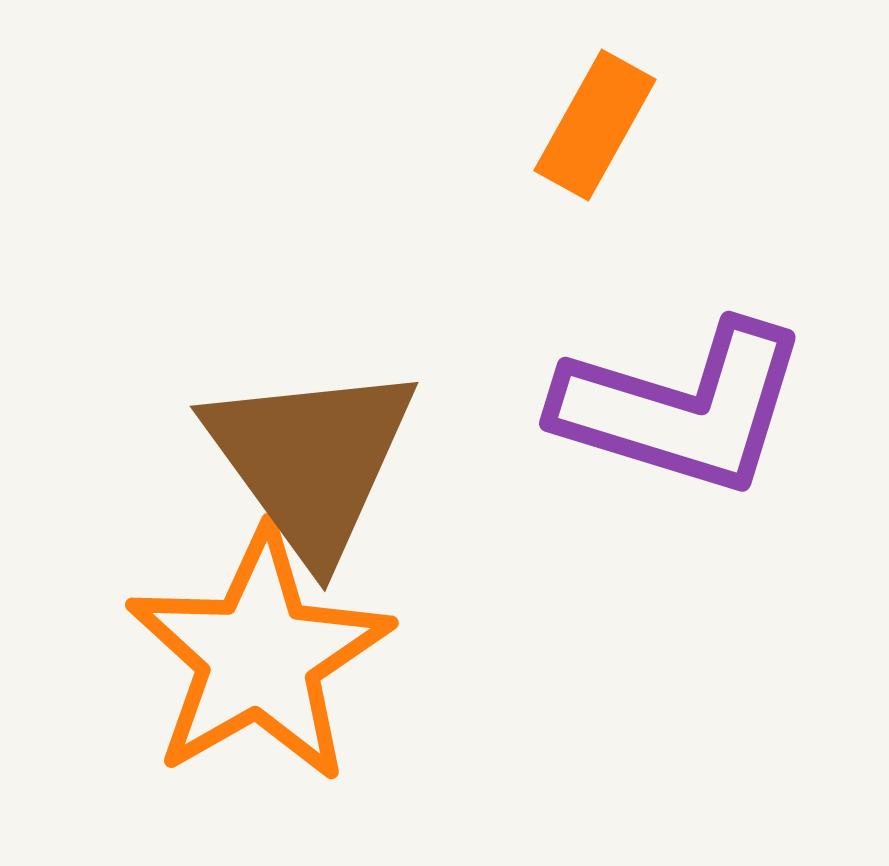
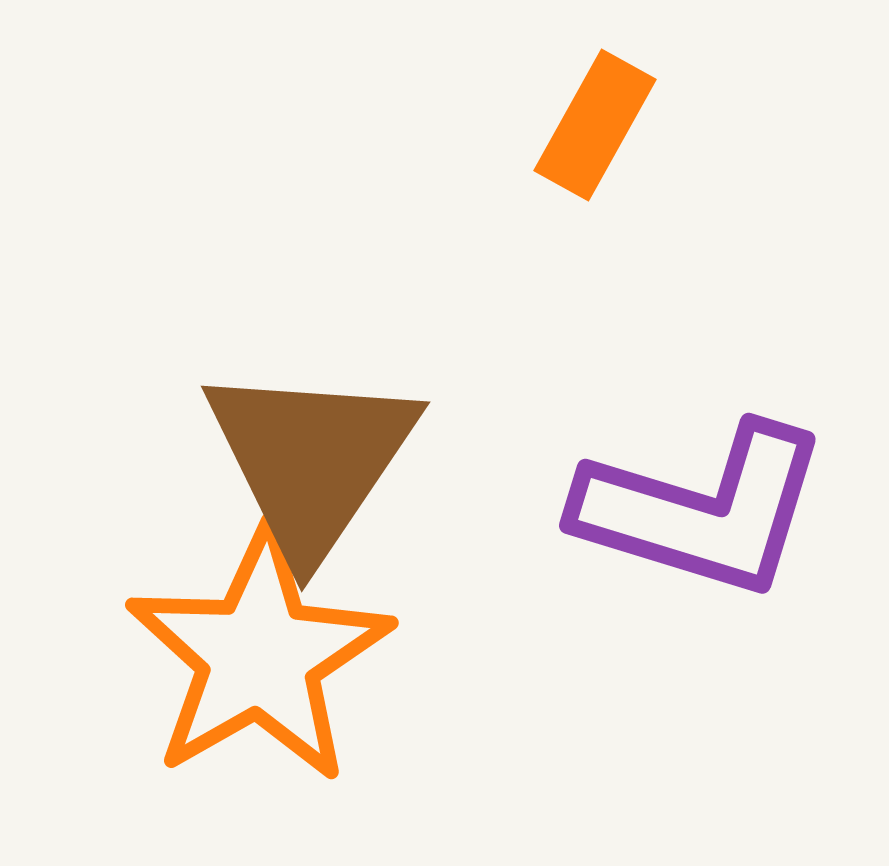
purple L-shape: moved 20 px right, 102 px down
brown triangle: rotated 10 degrees clockwise
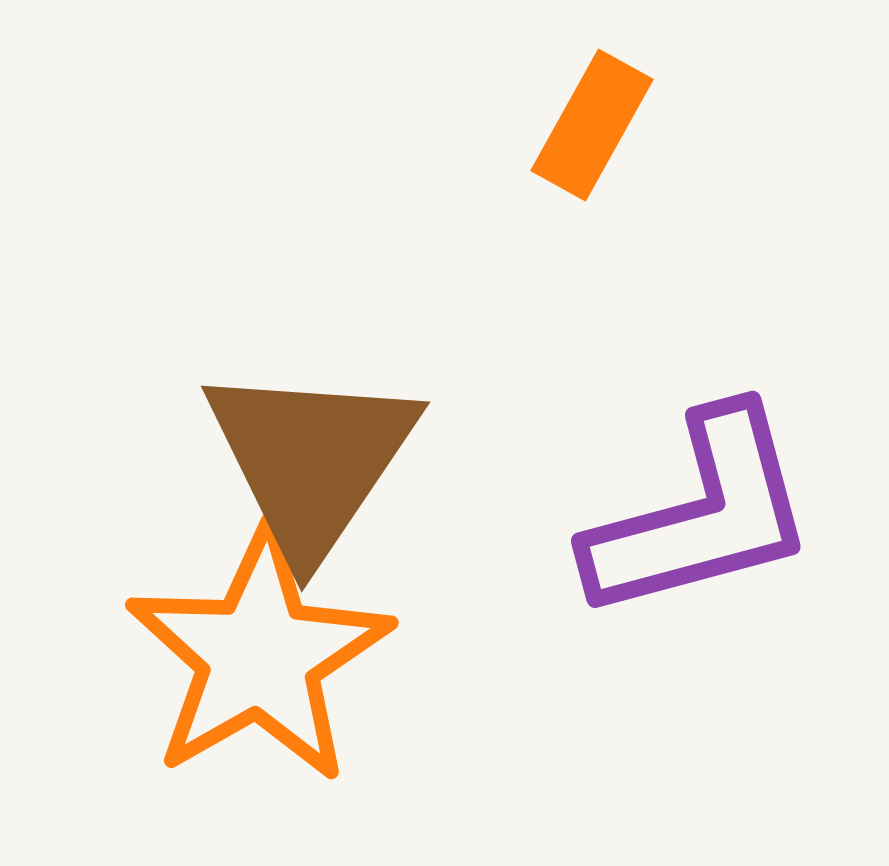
orange rectangle: moved 3 px left
purple L-shape: moved 1 px left, 5 px down; rotated 32 degrees counterclockwise
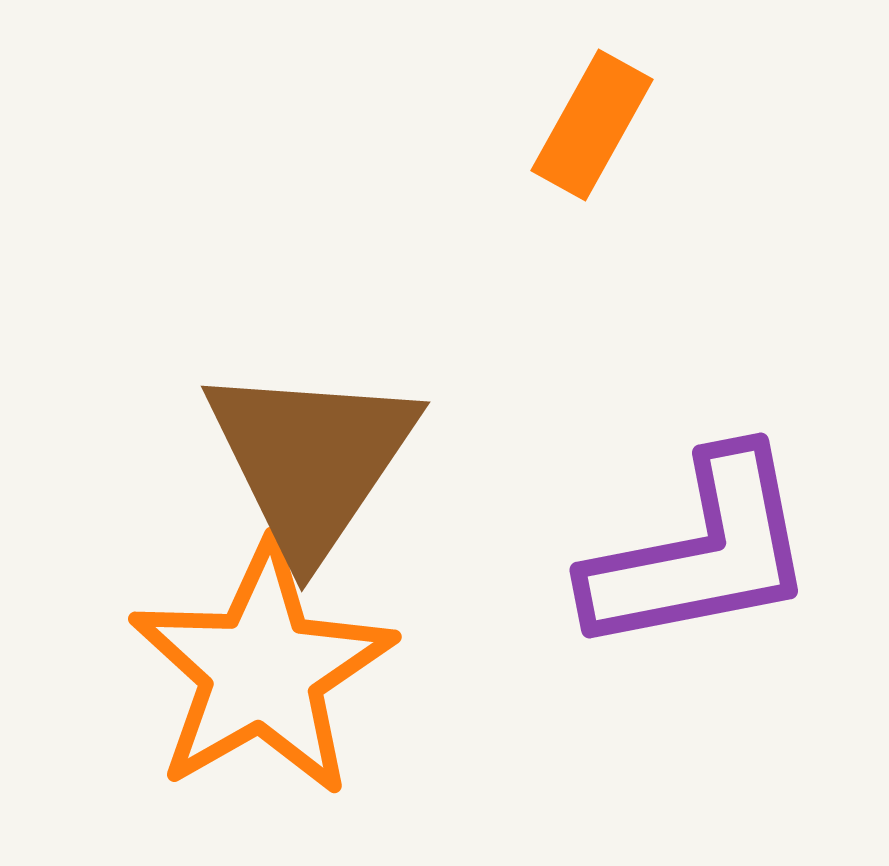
purple L-shape: moved 38 px down; rotated 4 degrees clockwise
orange star: moved 3 px right, 14 px down
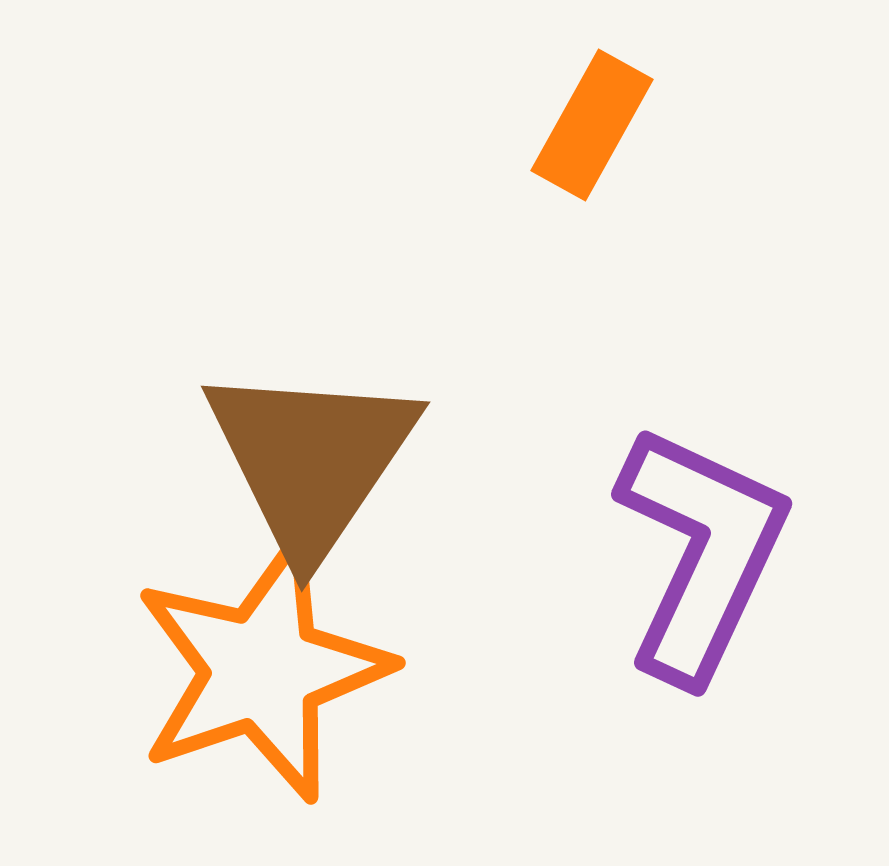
purple L-shape: rotated 54 degrees counterclockwise
orange star: rotated 11 degrees clockwise
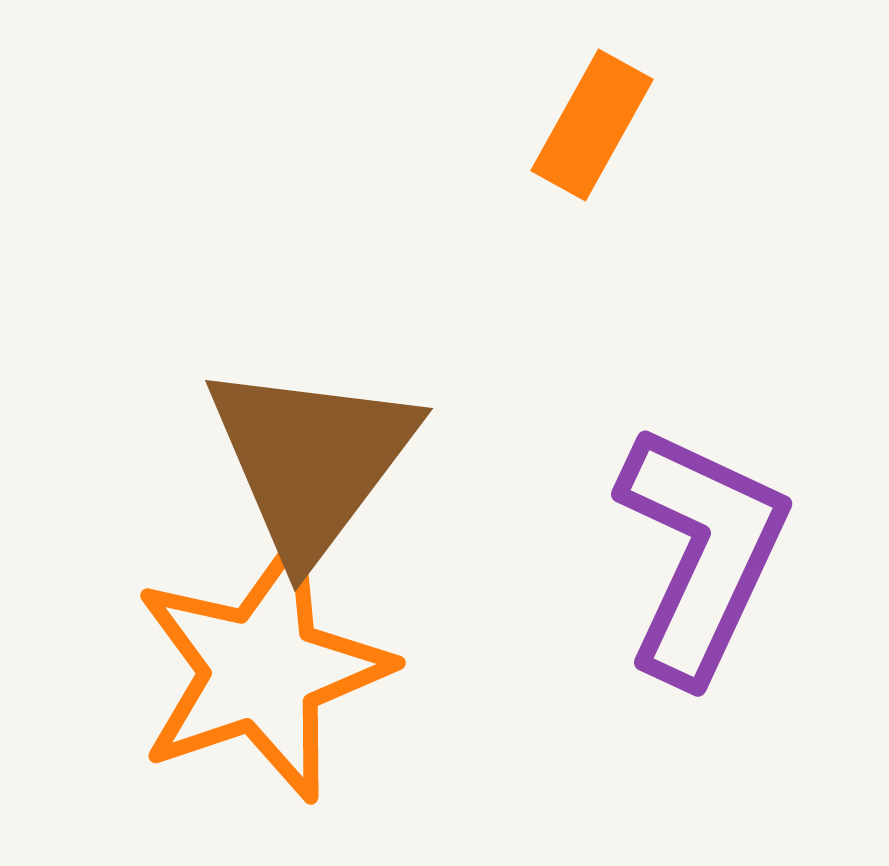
brown triangle: rotated 3 degrees clockwise
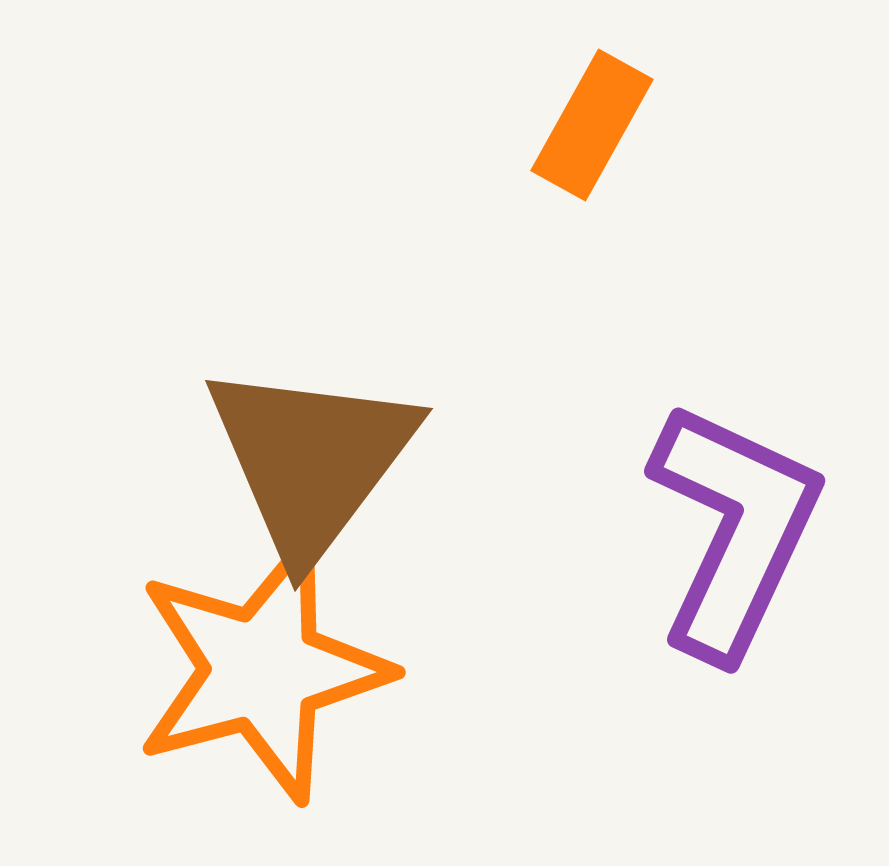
purple L-shape: moved 33 px right, 23 px up
orange star: rotated 4 degrees clockwise
